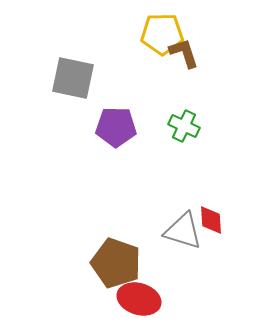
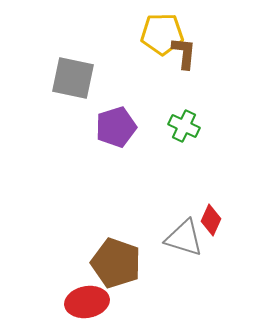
brown L-shape: rotated 24 degrees clockwise
purple pentagon: rotated 18 degrees counterclockwise
red diamond: rotated 28 degrees clockwise
gray triangle: moved 1 px right, 7 px down
red ellipse: moved 52 px left, 3 px down; rotated 27 degrees counterclockwise
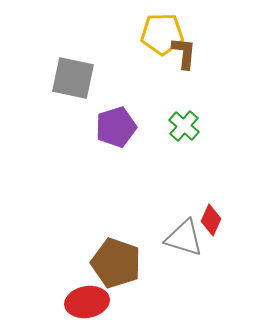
green cross: rotated 16 degrees clockwise
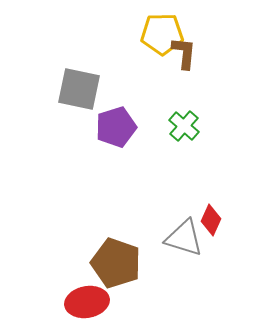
gray square: moved 6 px right, 11 px down
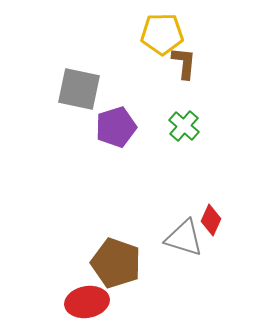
brown L-shape: moved 10 px down
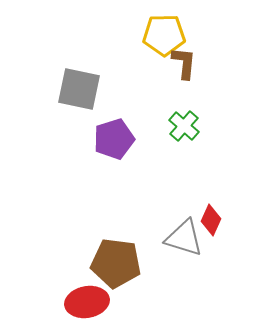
yellow pentagon: moved 2 px right, 1 px down
purple pentagon: moved 2 px left, 12 px down
brown pentagon: rotated 12 degrees counterclockwise
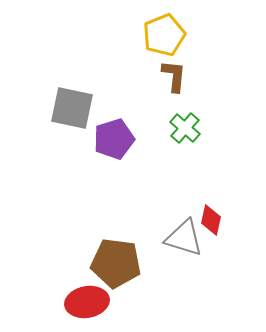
yellow pentagon: rotated 21 degrees counterclockwise
brown L-shape: moved 10 px left, 13 px down
gray square: moved 7 px left, 19 px down
green cross: moved 1 px right, 2 px down
red diamond: rotated 12 degrees counterclockwise
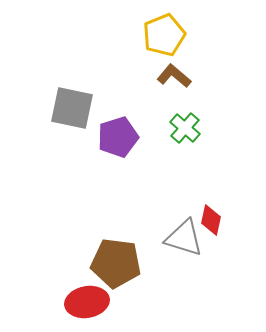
brown L-shape: rotated 56 degrees counterclockwise
purple pentagon: moved 4 px right, 2 px up
